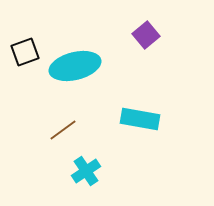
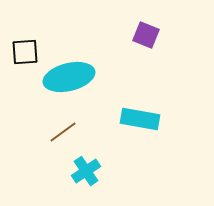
purple square: rotated 28 degrees counterclockwise
black square: rotated 16 degrees clockwise
cyan ellipse: moved 6 px left, 11 px down
brown line: moved 2 px down
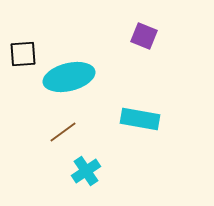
purple square: moved 2 px left, 1 px down
black square: moved 2 px left, 2 px down
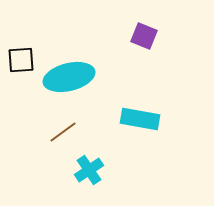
black square: moved 2 px left, 6 px down
cyan cross: moved 3 px right, 1 px up
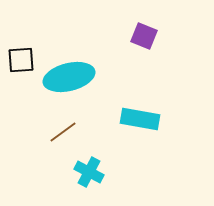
cyan cross: moved 2 px down; rotated 28 degrees counterclockwise
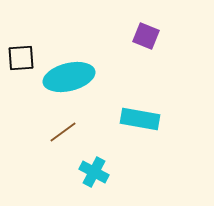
purple square: moved 2 px right
black square: moved 2 px up
cyan cross: moved 5 px right
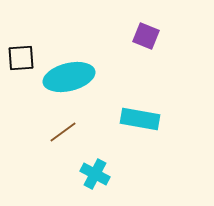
cyan cross: moved 1 px right, 2 px down
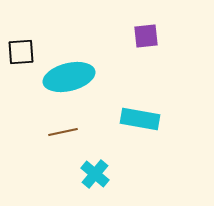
purple square: rotated 28 degrees counterclockwise
black square: moved 6 px up
brown line: rotated 24 degrees clockwise
cyan cross: rotated 12 degrees clockwise
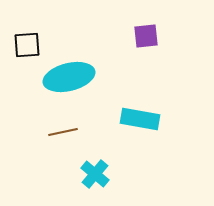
black square: moved 6 px right, 7 px up
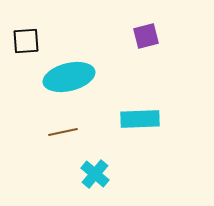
purple square: rotated 8 degrees counterclockwise
black square: moved 1 px left, 4 px up
cyan rectangle: rotated 12 degrees counterclockwise
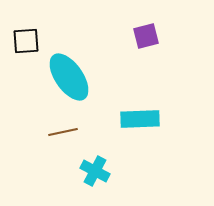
cyan ellipse: rotated 69 degrees clockwise
cyan cross: moved 3 px up; rotated 12 degrees counterclockwise
